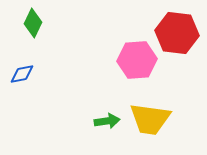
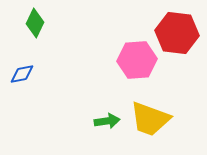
green diamond: moved 2 px right
yellow trapezoid: rotated 12 degrees clockwise
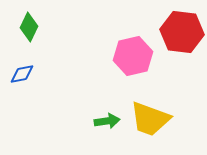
green diamond: moved 6 px left, 4 px down
red hexagon: moved 5 px right, 1 px up
pink hexagon: moved 4 px left, 4 px up; rotated 9 degrees counterclockwise
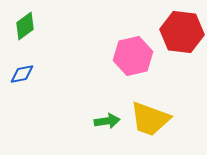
green diamond: moved 4 px left, 1 px up; rotated 28 degrees clockwise
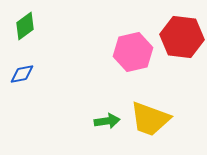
red hexagon: moved 5 px down
pink hexagon: moved 4 px up
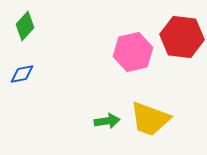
green diamond: rotated 12 degrees counterclockwise
